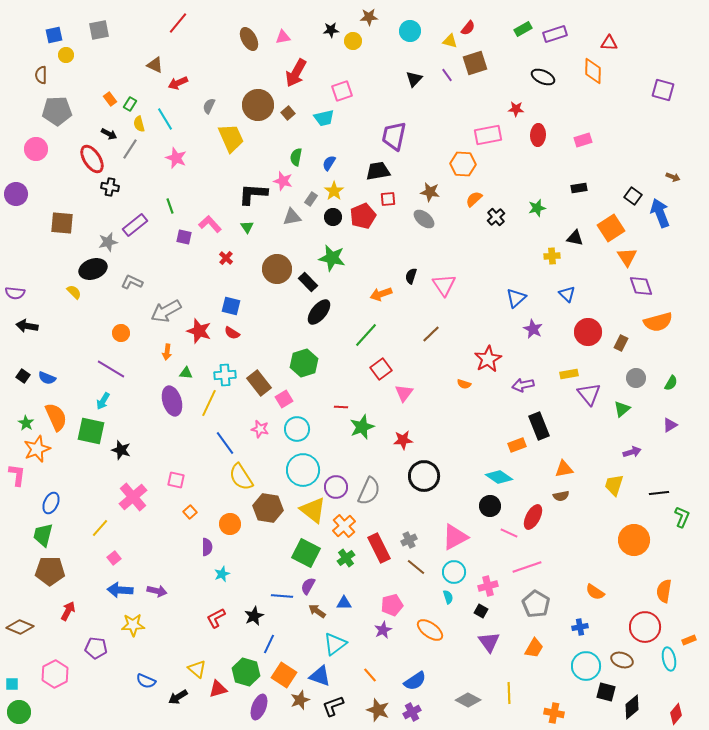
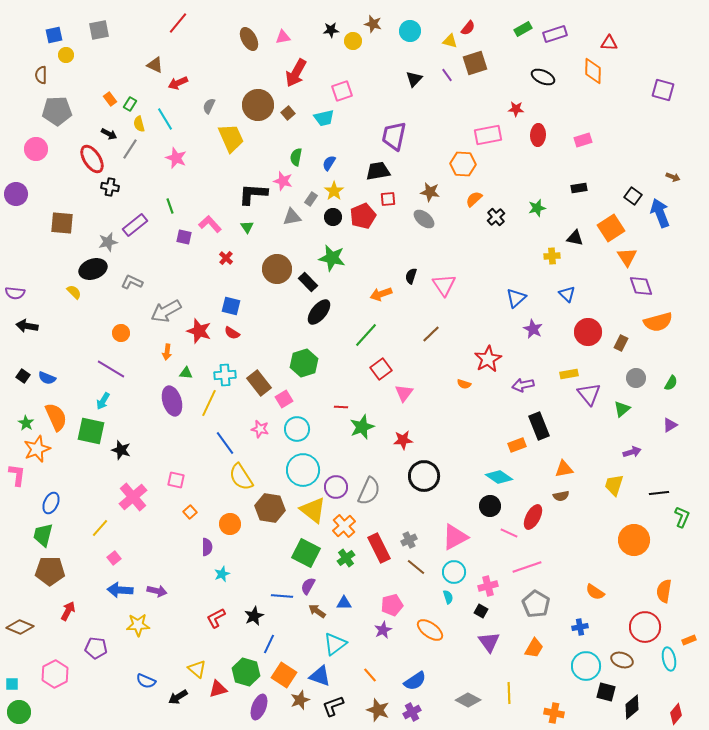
brown star at (369, 17): moved 4 px right, 7 px down; rotated 18 degrees clockwise
brown hexagon at (268, 508): moved 2 px right
yellow star at (133, 625): moved 5 px right
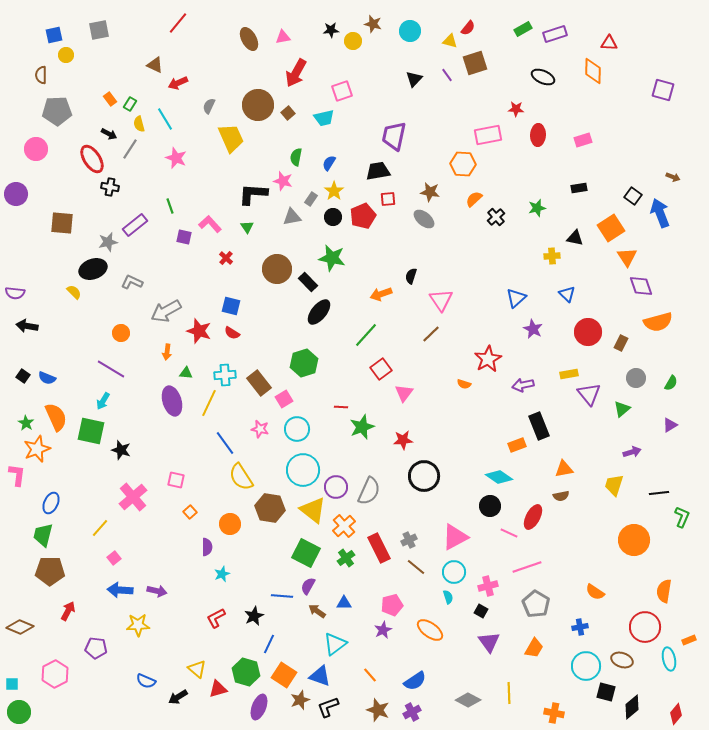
pink triangle at (444, 285): moved 3 px left, 15 px down
black L-shape at (333, 706): moved 5 px left, 1 px down
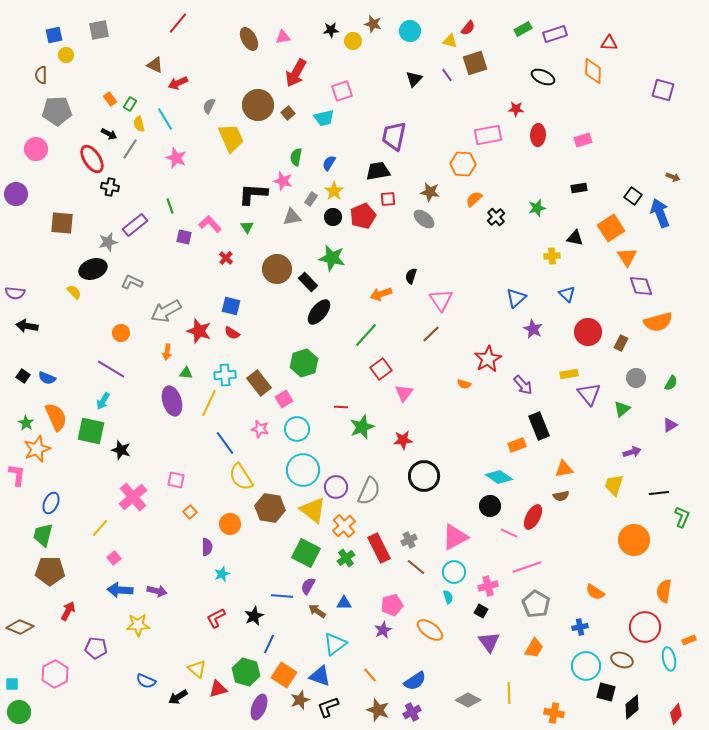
purple arrow at (523, 385): rotated 120 degrees counterclockwise
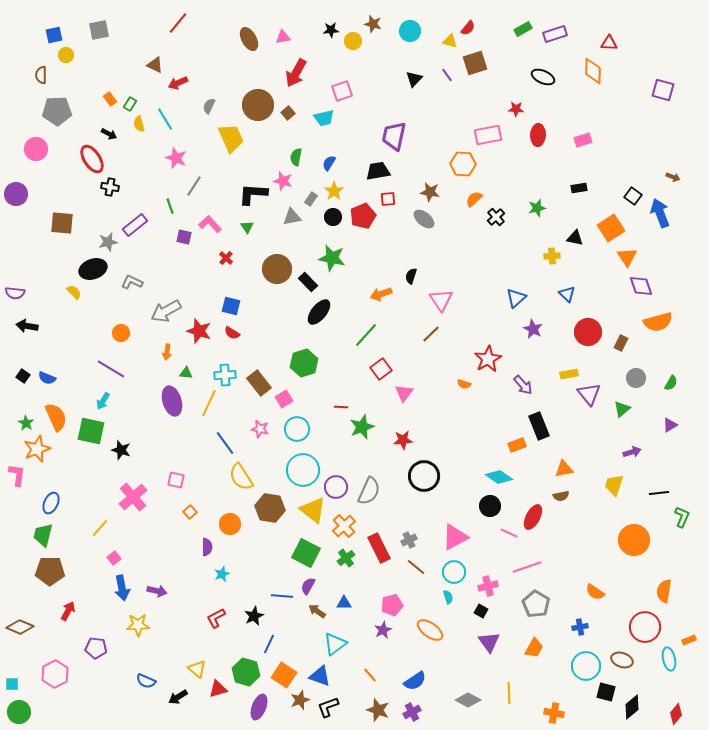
gray line at (130, 149): moved 64 px right, 37 px down
blue arrow at (120, 590): moved 2 px right, 2 px up; rotated 105 degrees counterclockwise
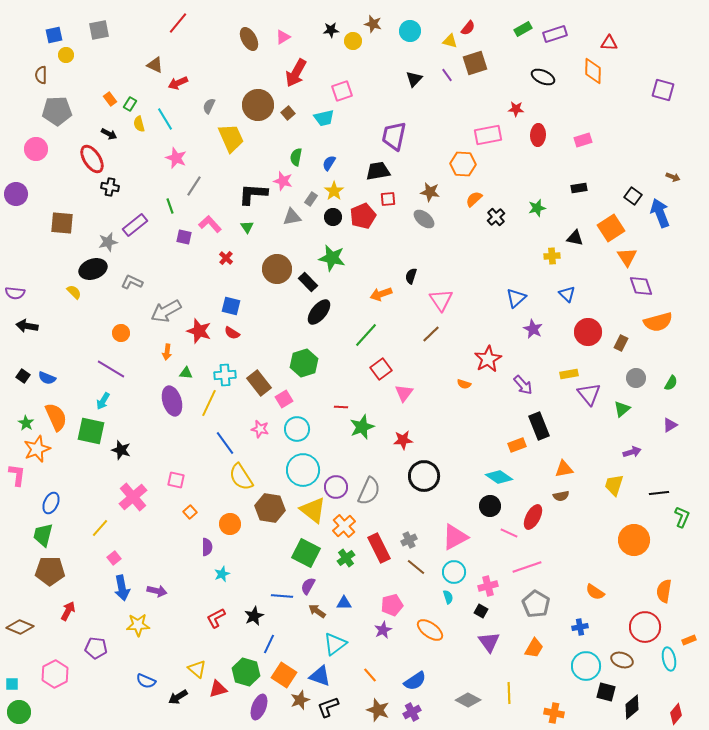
pink triangle at (283, 37): rotated 21 degrees counterclockwise
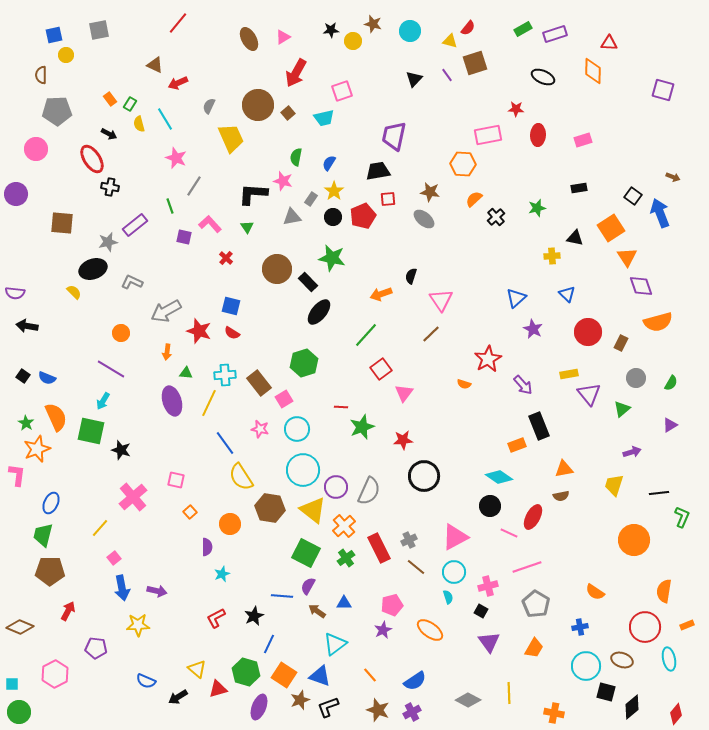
orange rectangle at (689, 640): moved 2 px left, 15 px up
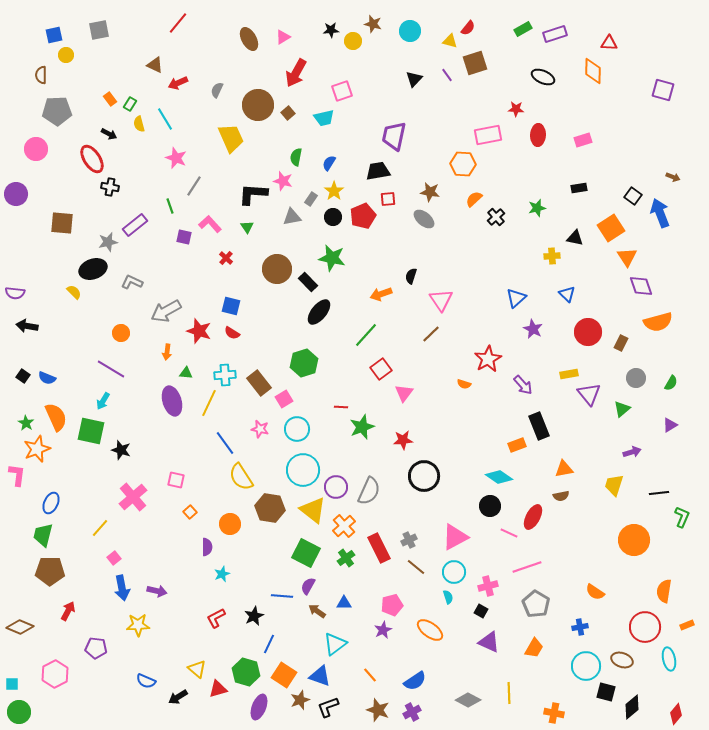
gray semicircle at (209, 106): moved 8 px right, 16 px up
purple triangle at (489, 642): rotated 30 degrees counterclockwise
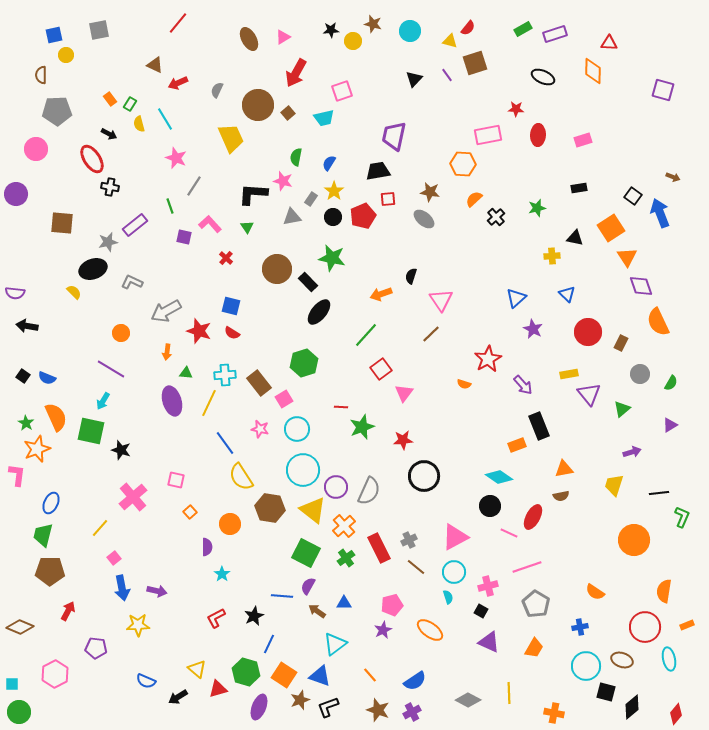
orange semicircle at (658, 322): rotated 80 degrees clockwise
gray circle at (636, 378): moved 4 px right, 4 px up
cyan star at (222, 574): rotated 14 degrees counterclockwise
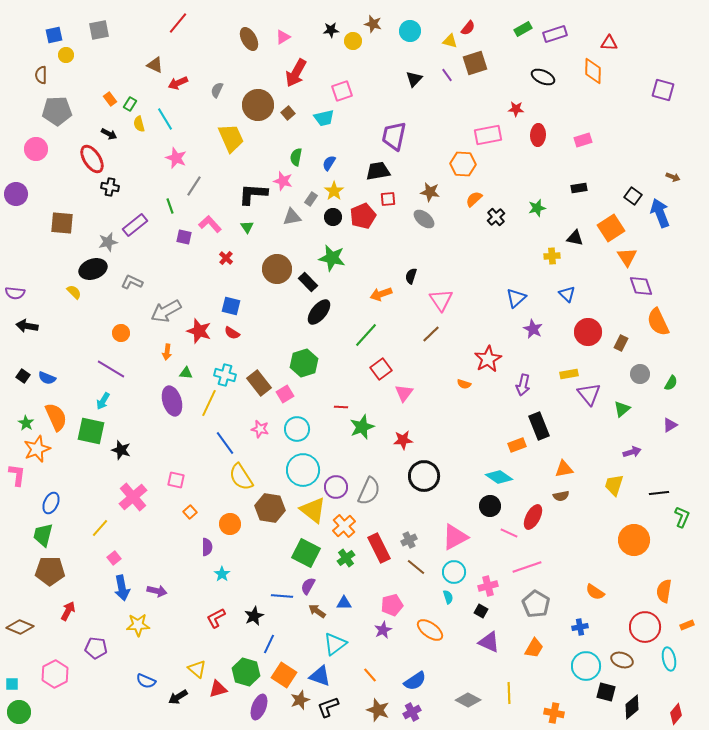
cyan cross at (225, 375): rotated 20 degrees clockwise
purple arrow at (523, 385): rotated 55 degrees clockwise
pink square at (284, 399): moved 1 px right, 5 px up
